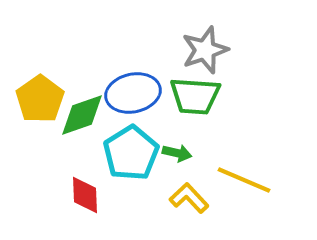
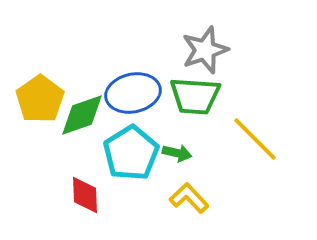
yellow line: moved 11 px right, 41 px up; rotated 22 degrees clockwise
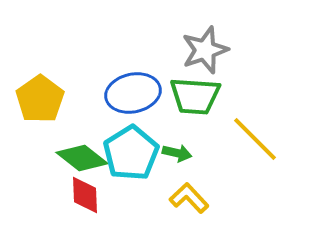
green diamond: moved 43 px down; rotated 57 degrees clockwise
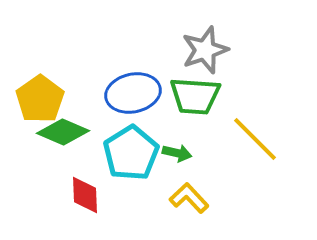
green diamond: moved 19 px left, 26 px up; rotated 15 degrees counterclockwise
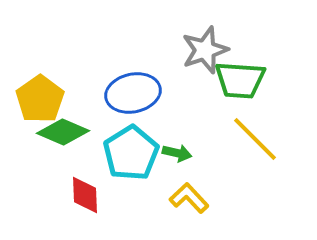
green trapezoid: moved 45 px right, 16 px up
